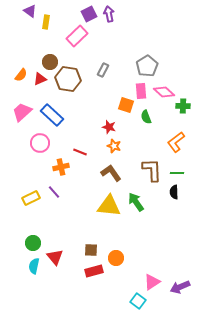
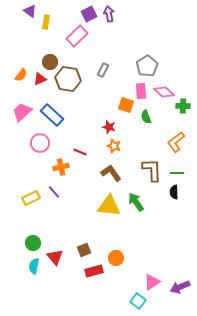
brown square at (91, 250): moved 7 px left; rotated 24 degrees counterclockwise
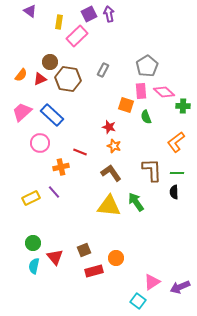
yellow rectangle at (46, 22): moved 13 px right
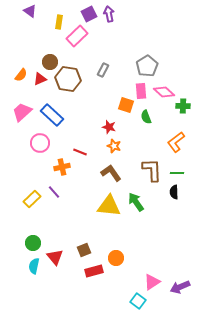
orange cross at (61, 167): moved 1 px right
yellow rectangle at (31, 198): moved 1 px right, 1 px down; rotated 18 degrees counterclockwise
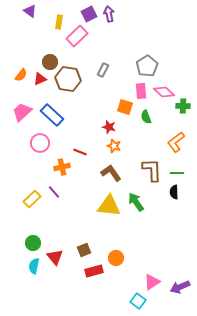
orange square at (126, 105): moved 1 px left, 2 px down
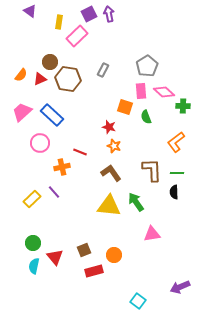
orange circle at (116, 258): moved 2 px left, 3 px up
pink triangle at (152, 282): moved 48 px up; rotated 24 degrees clockwise
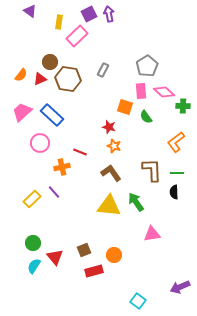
green semicircle at (146, 117): rotated 16 degrees counterclockwise
cyan semicircle at (34, 266): rotated 21 degrees clockwise
